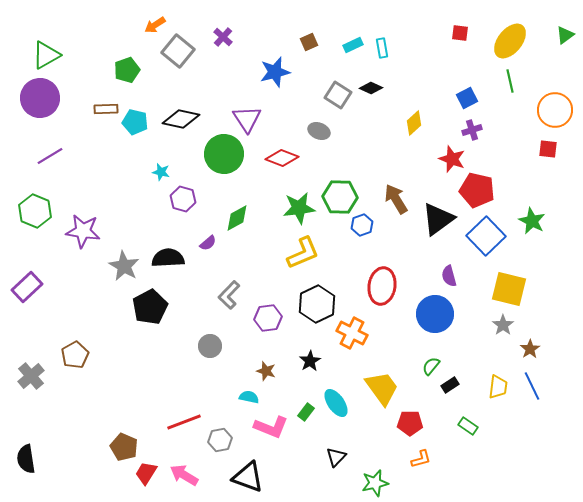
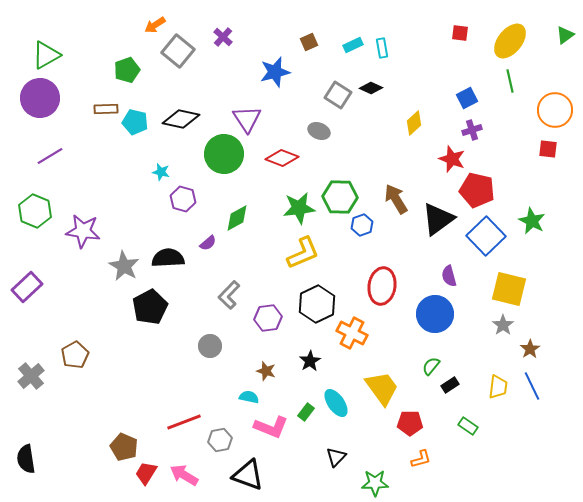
black triangle at (248, 477): moved 2 px up
green star at (375, 483): rotated 12 degrees clockwise
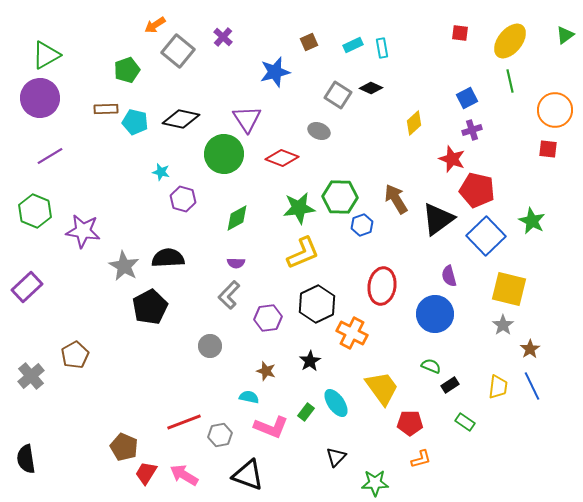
purple semicircle at (208, 243): moved 28 px right, 20 px down; rotated 42 degrees clockwise
green semicircle at (431, 366): rotated 72 degrees clockwise
green rectangle at (468, 426): moved 3 px left, 4 px up
gray hexagon at (220, 440): moved 5 px up
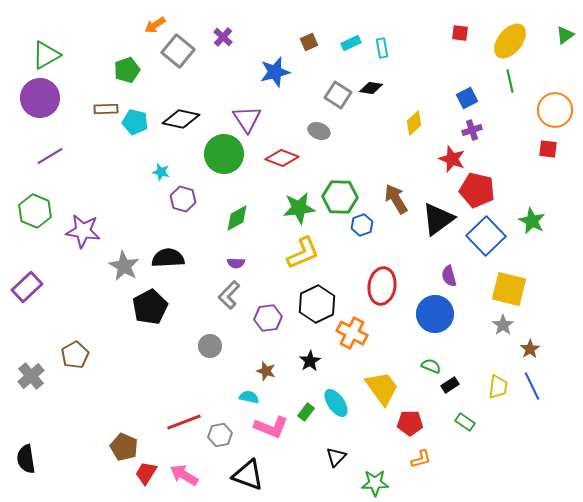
cyan rectangle at (353, 45): moved 2 px left, 2 px up
black diamond at (371, 88): rotated 15 degrees counterclockwise
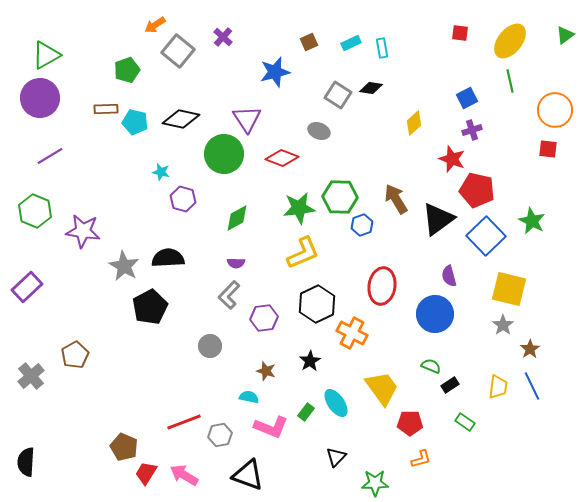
purple hexagon at (268, 318): moved 4 px left
black semicircle at (26, 459): moved 3 px down; rotated 12 degrees clockwise
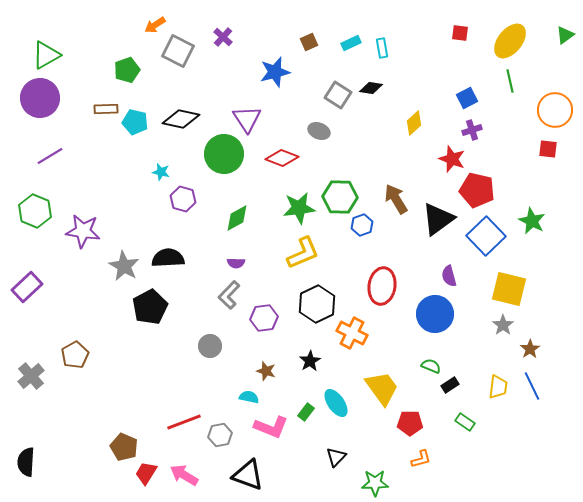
gray square at (178, 51): rotated 12 degrees counterclockwise
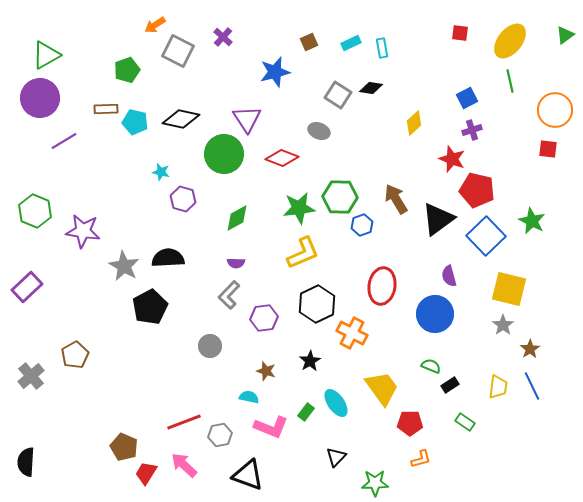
purple line at (50, 156): moved 14 px right, 15 px up
pink arrow at (184, 475): moved 10 px up; rotated 12 degrees clockwise
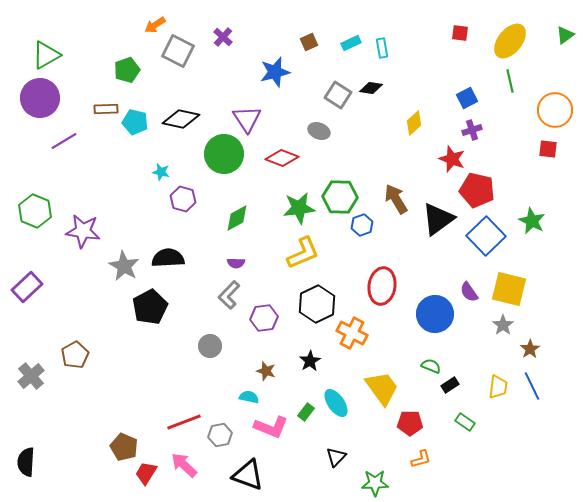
purple semicircle at (449, 276): moved 20 px right, 16 px down; rotated 20 degrees counterclockwise
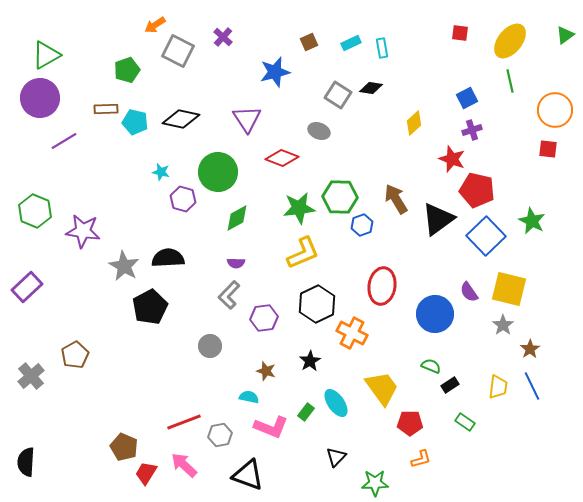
green circle at (224, 154): moved 6 px left, 18 px down
